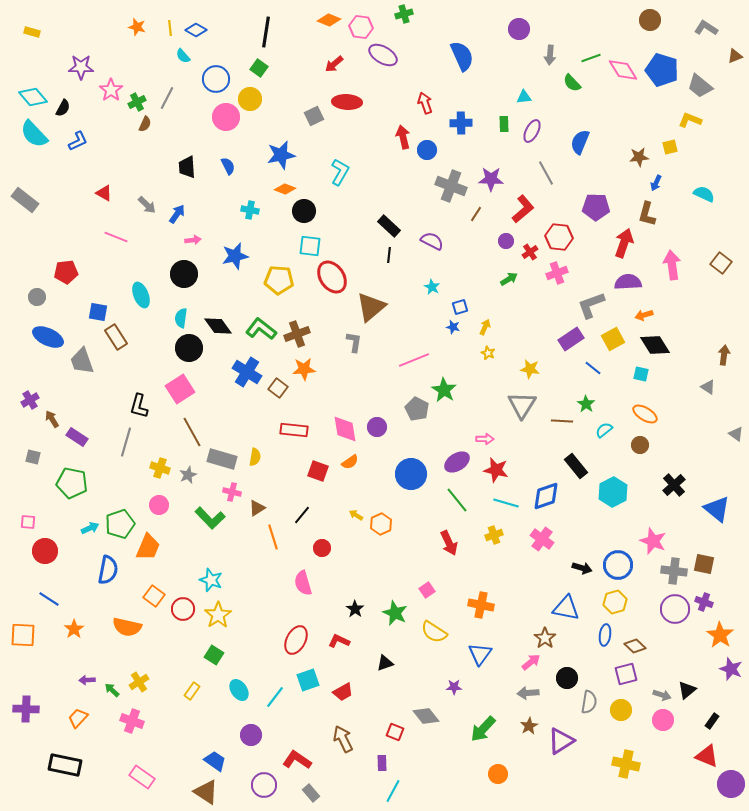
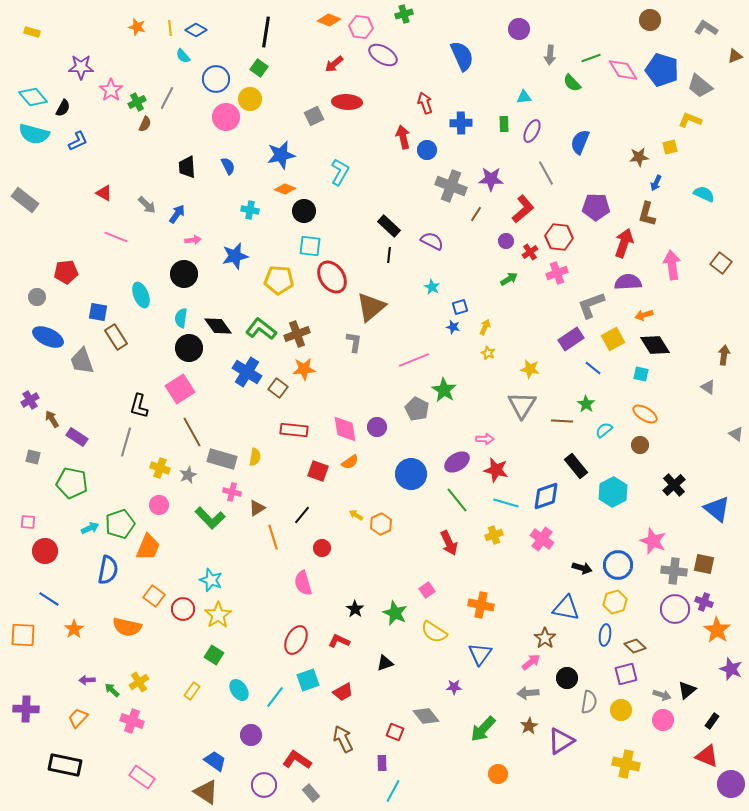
cyan semicircle at (34, 134): rotated 32 degrees counterclockwise
orange star at (720, 635): moved 3 px left, 5 px up
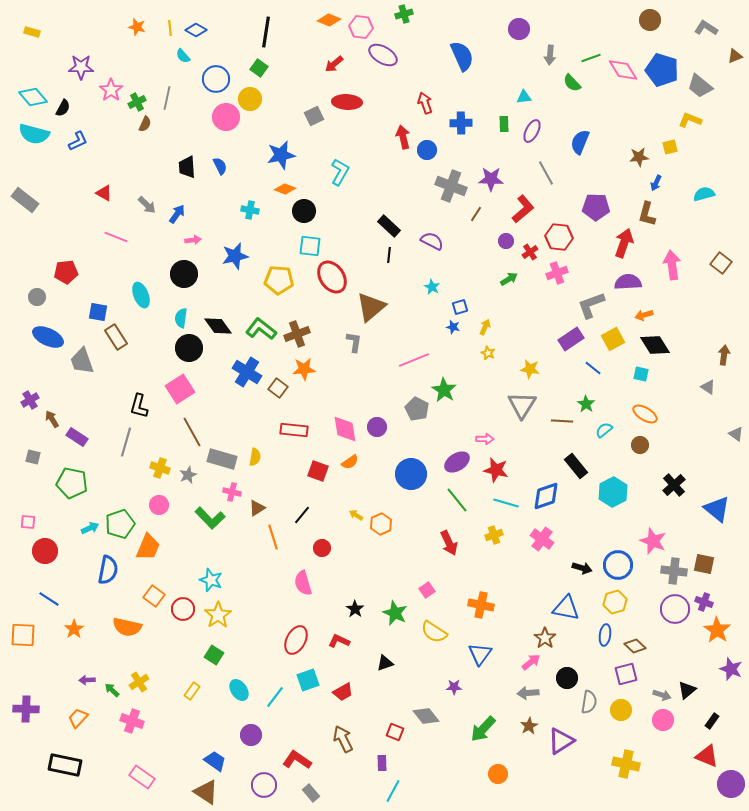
gray line at (167, 98): rotated 15 degrees counterclockwise
blue semicircle at (228, 166): moved 8 px left
cyan semicircle at (704, 194): rotated 40 degrees counterclockwise
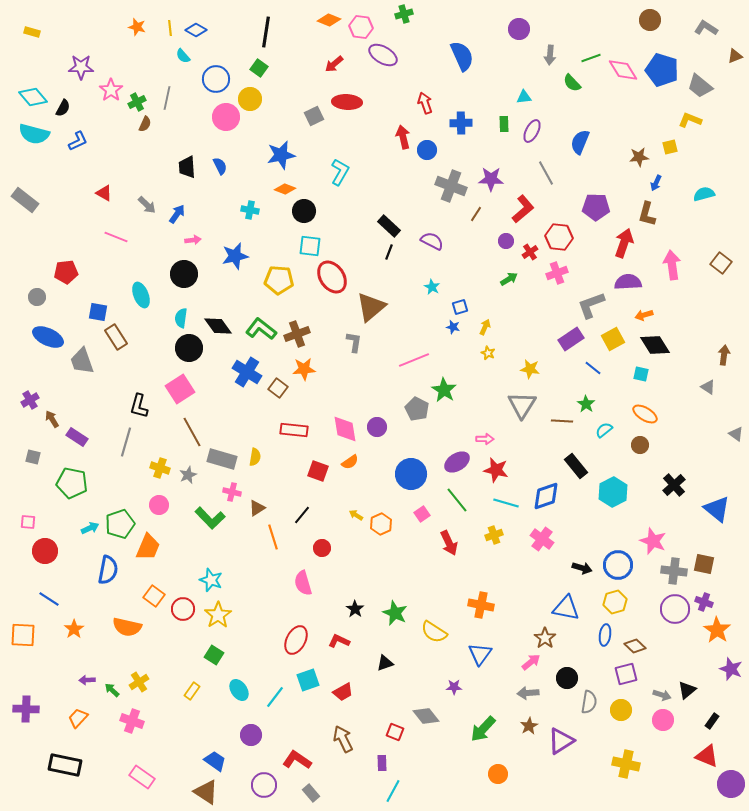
black line at (389, 255): moved 3 px up; rotated 14 degrees clockwise
pink square at (427, 590): moved 5 px left, 76 px up
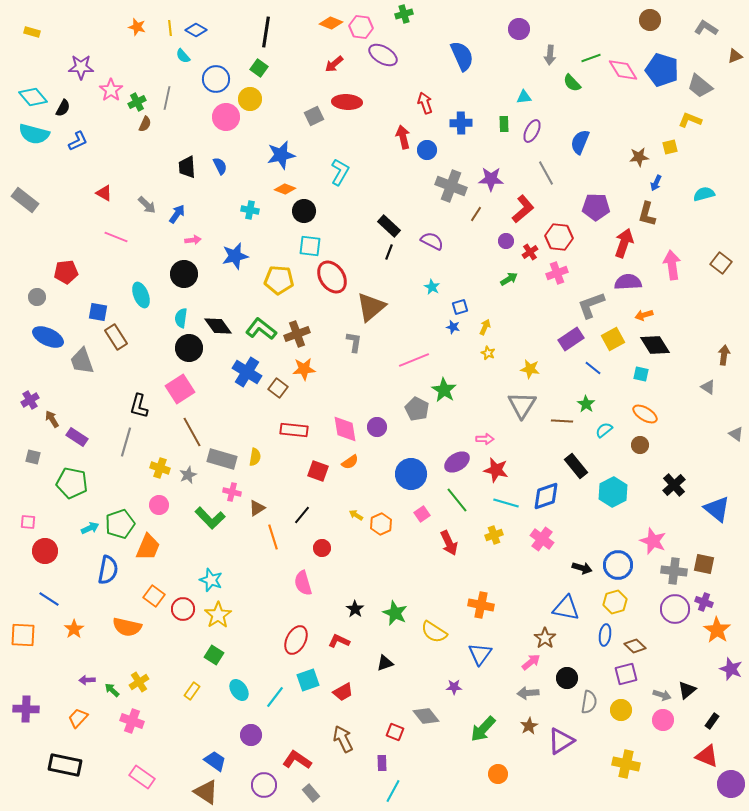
orange diamond at (329, 20): moved 2 px right, 3 px down
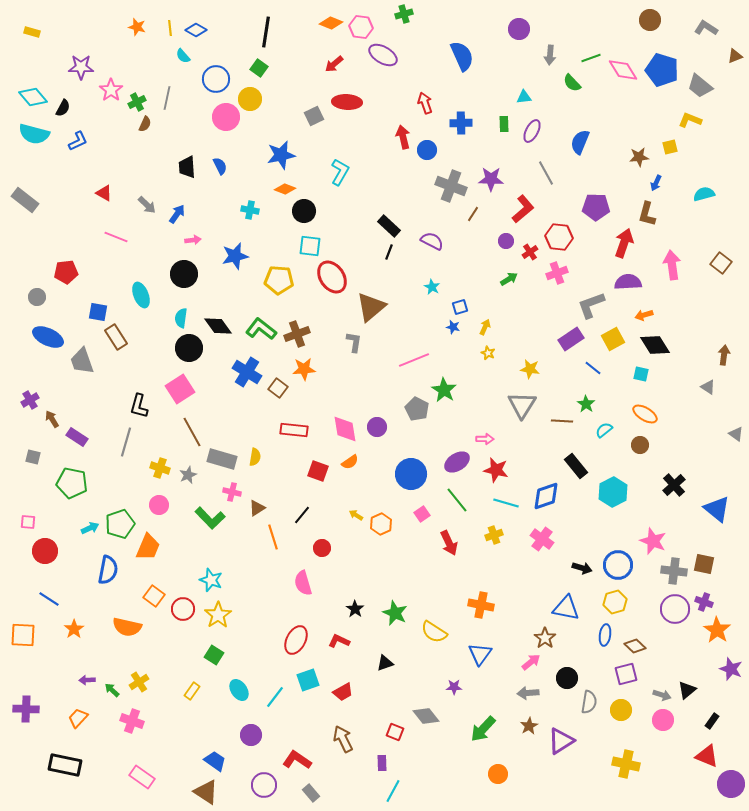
brown line at (476, 214): moved 3 px left
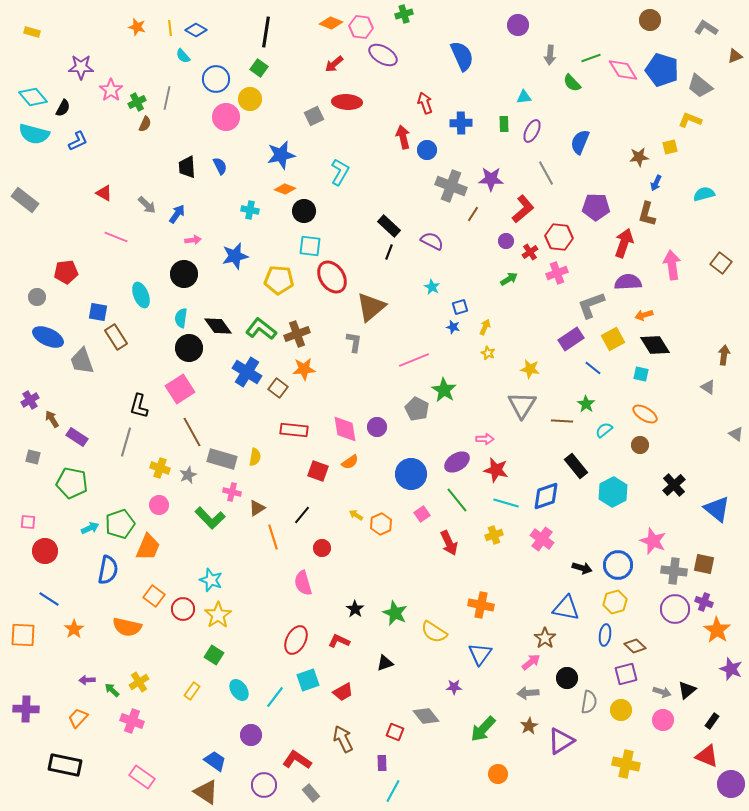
purple circle at (519, 29): moved 1 px left, 4 px up
gray arrow at (662, 695): moved 3 px up
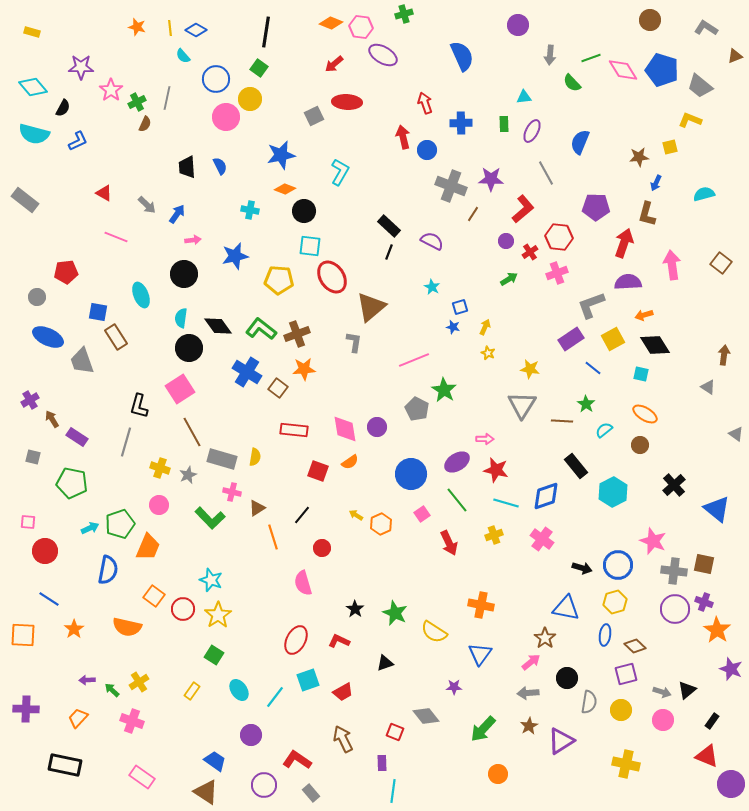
cyan diamond at (33, 97): moved 10 px up
cyan line at (393, 791): rotated 20 degrees counterclockwise
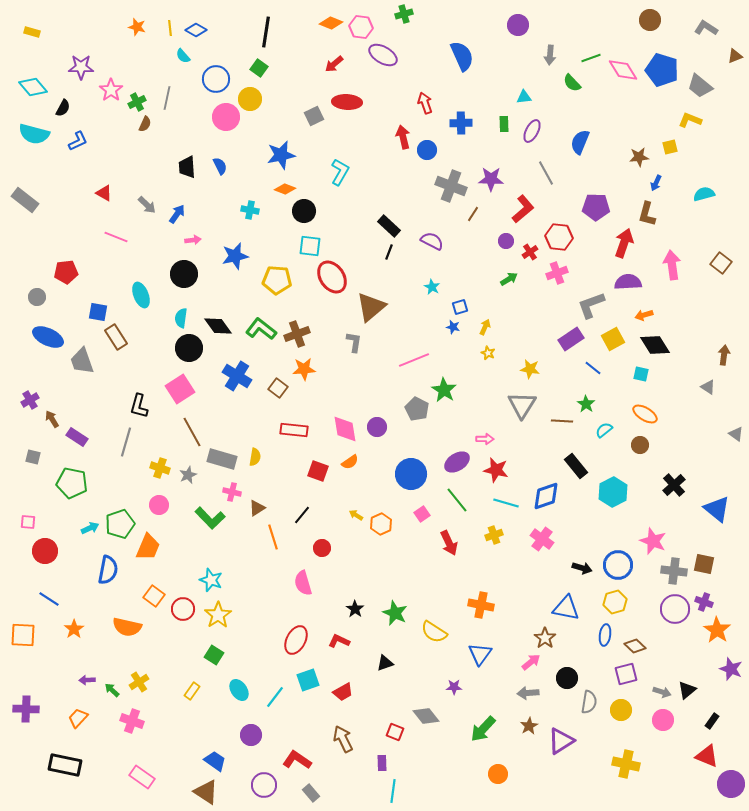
yellow pentagon at (279, 280): moved 2 px left
blue cross at (247, 372): moved 10 px left, 4 px down
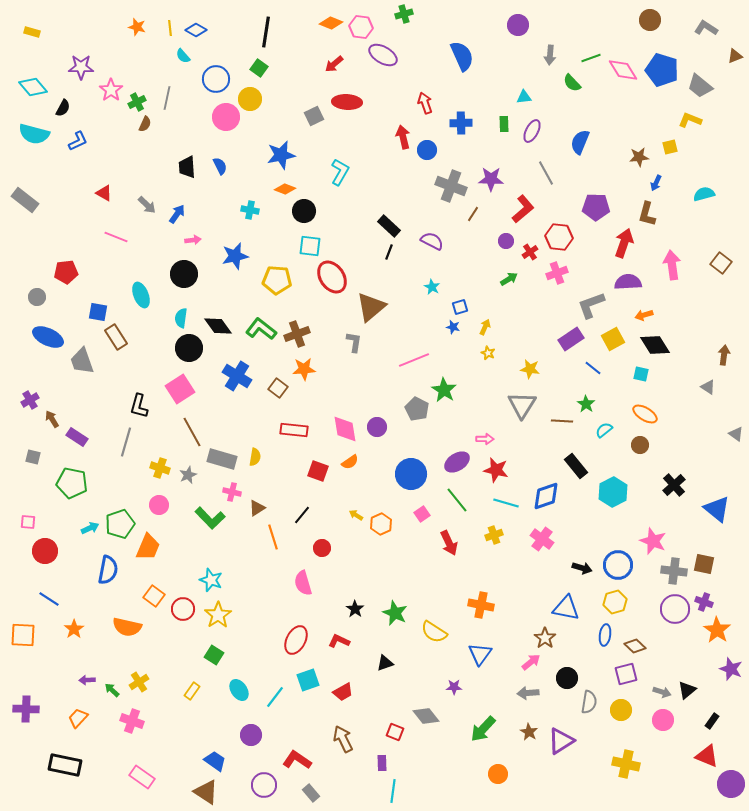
brown star at (529, 726): moved 6 px down; rotated 12 degrees counterclockwise
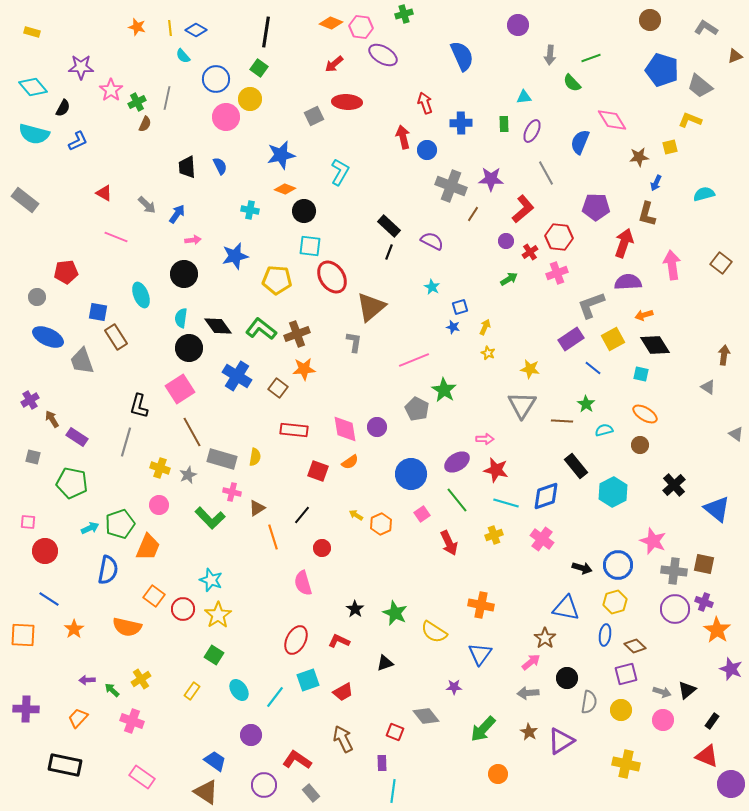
pink diamond at (623, 70): moved 11 px left, 50 px down
cyan semicircle at (604, 430): rotated 24 degrees clockwise
yellow cross at (139, 682): moved 2 px right, 3 px up
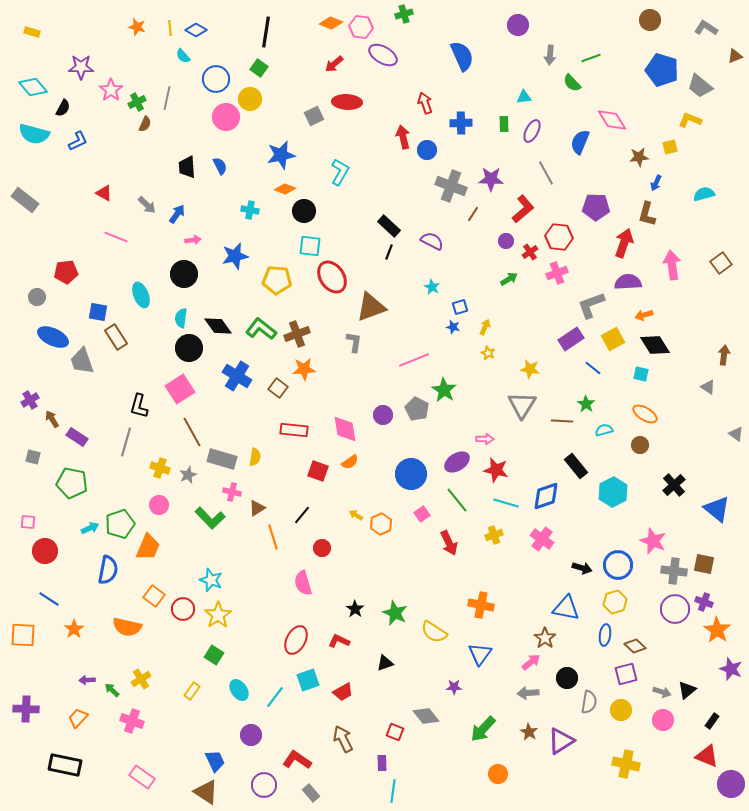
brown square at (721, 263): rotated 15 degrees clockwise
brown triangle at (371, 307): rotated 20 degrees clockwise
blue ellipse at (48, 337): moved 5 px right
purple circle at (377, 427): moved 6 px right, 12 px up
blue trapezoid at (215, 761): rotated 30 degrees clockwise
